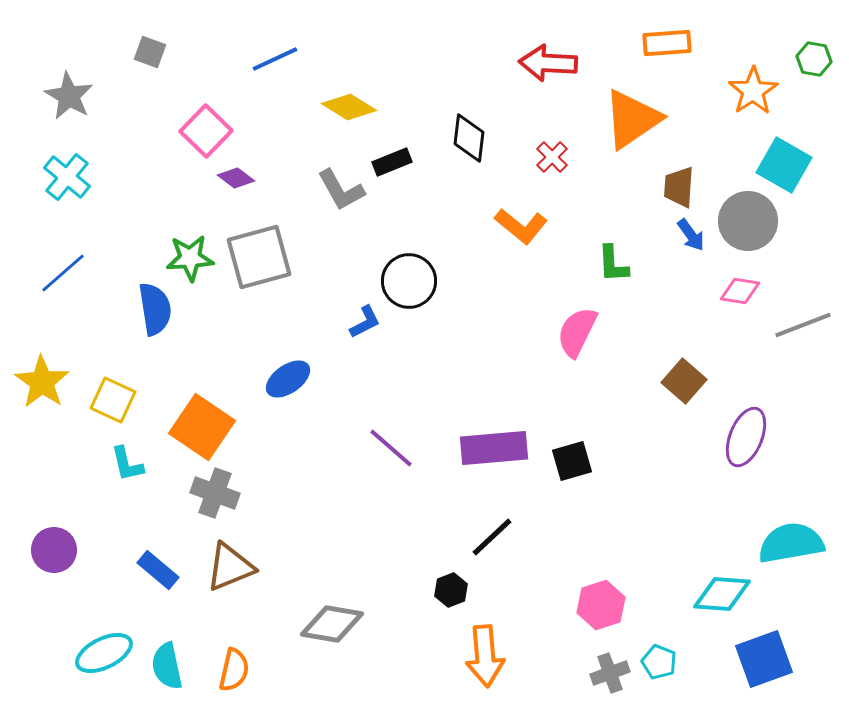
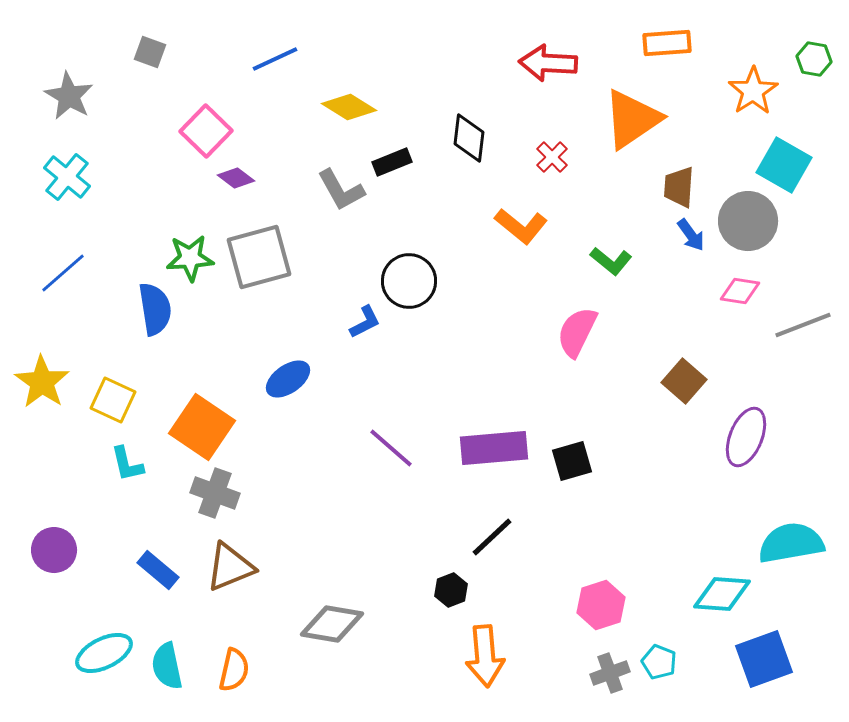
green L-shape at (613, 264): moved 2 px left, 3 px up; rotated 48 degrees counterclockwise
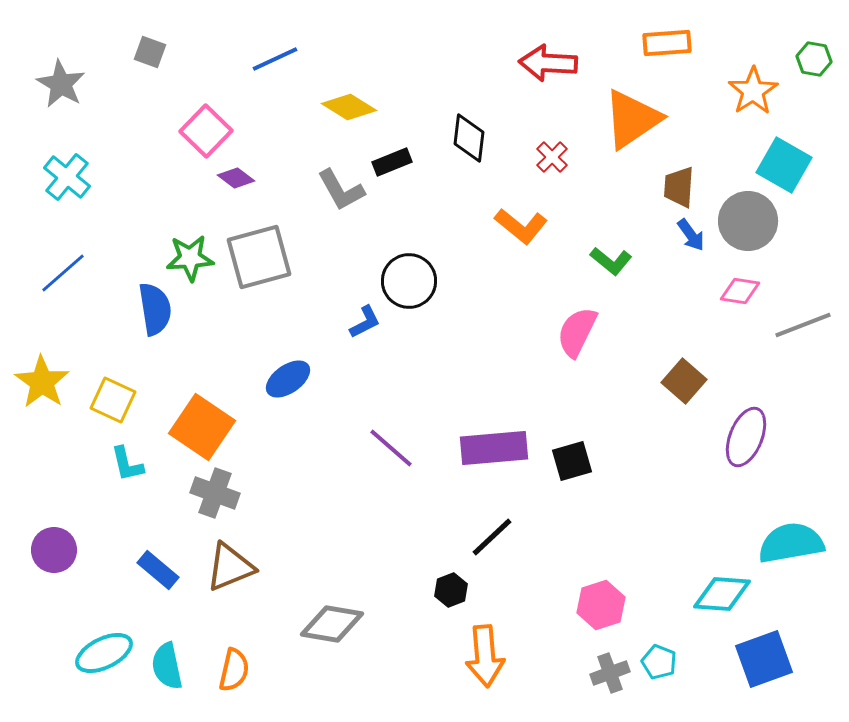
gray star at (69, 96): moved 8 px left, 12 px up
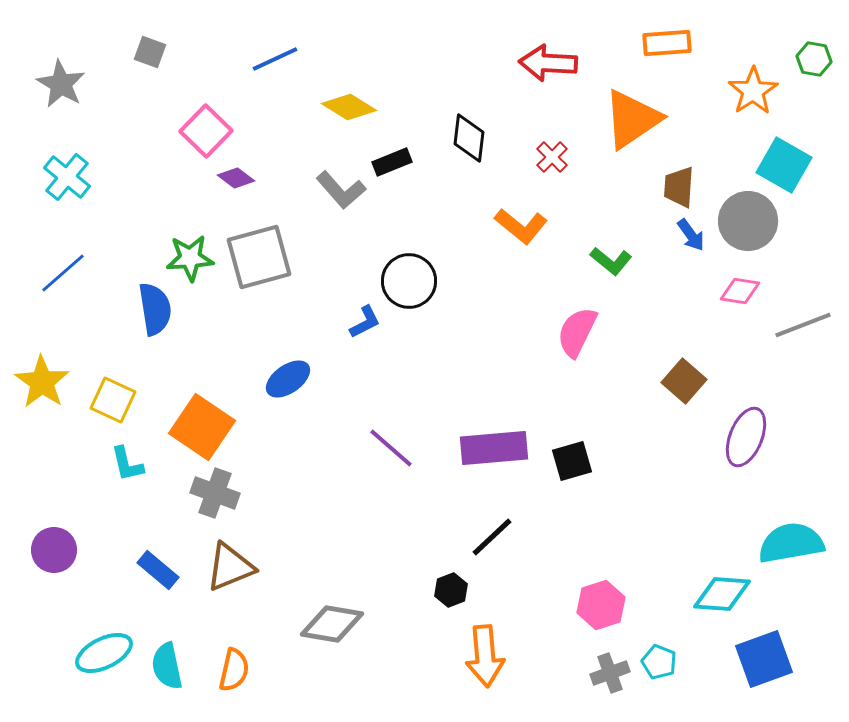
gray L-shape at (341, 190): rotated 12 degrees counterclockwise
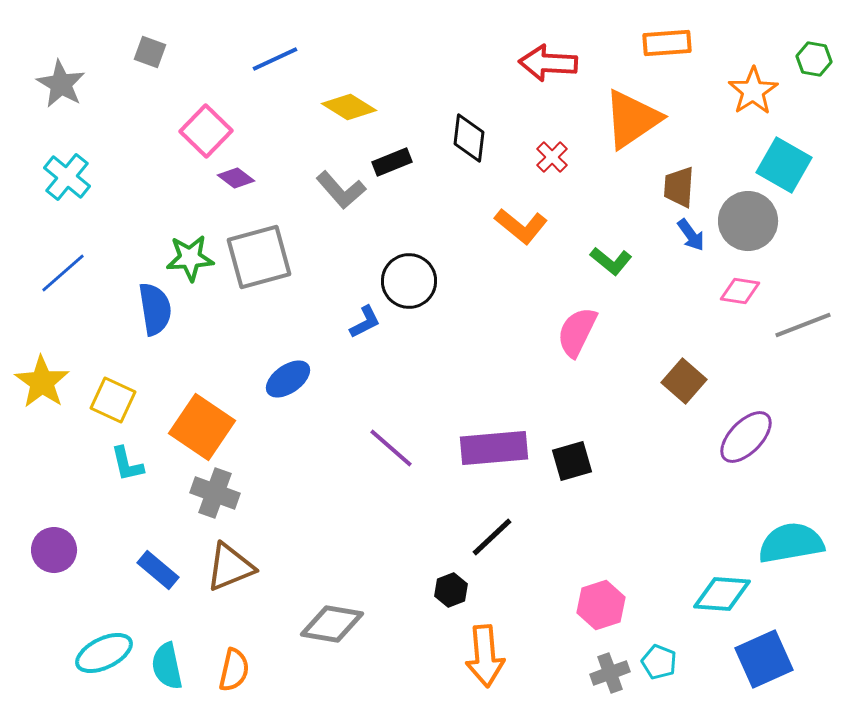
purple ellipse at (746, 437): rotated 22 degrees clockwise
blue square at (764, 659): rotated 4 degrees counterclockwise
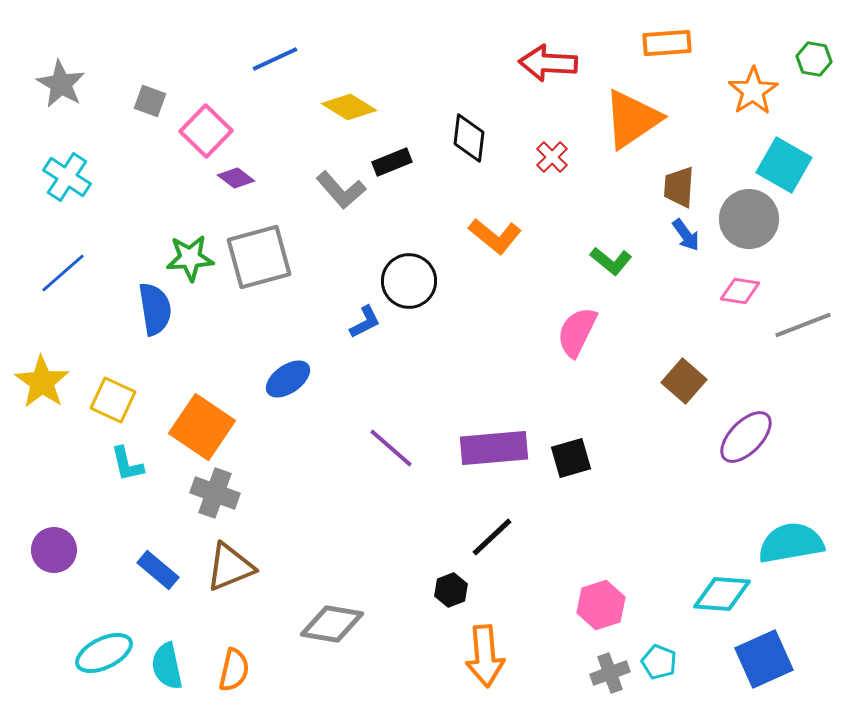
gray square at (150, 52): moved 49 px down
cyan cross at (67, 177): rotated 6 degrees counterclockwise
gray circle at (748, 221): moved 1 px right, 2 px up
orange L-shape at (521, 226): moved 26 px left, 10 px down
blue arrow at (691, 235): moved 5 px left
black square at (572, 461): moved 1 px left, 3 px up
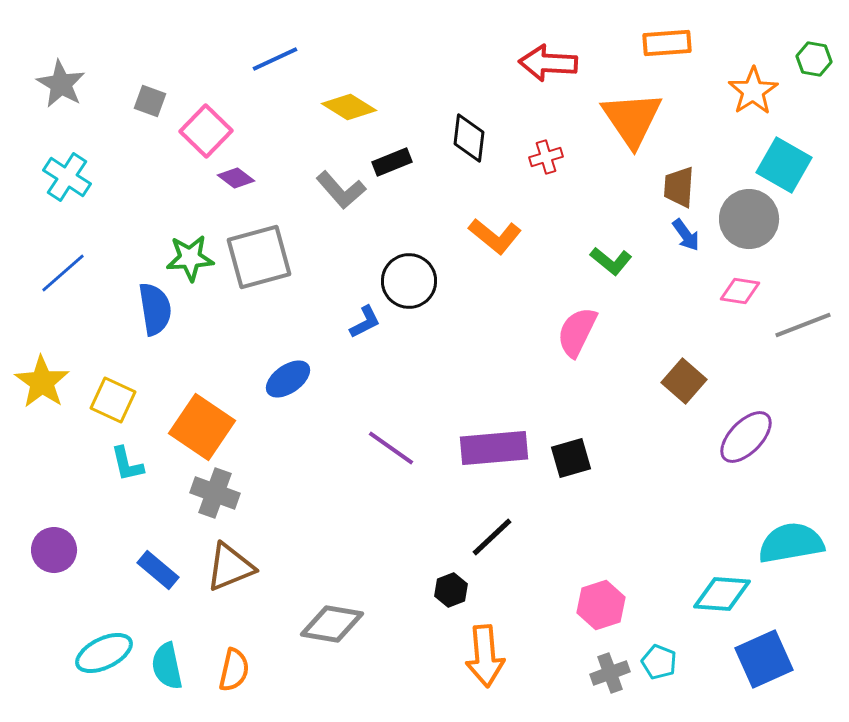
orange triangle at (632, 119): rotated 30 degrees counterclockwise
red cross at (552, 157): moved 6 px left; rotated 28 degrees clockwise
purple line at (391, 448): rotated 6 degrees counterclockwise
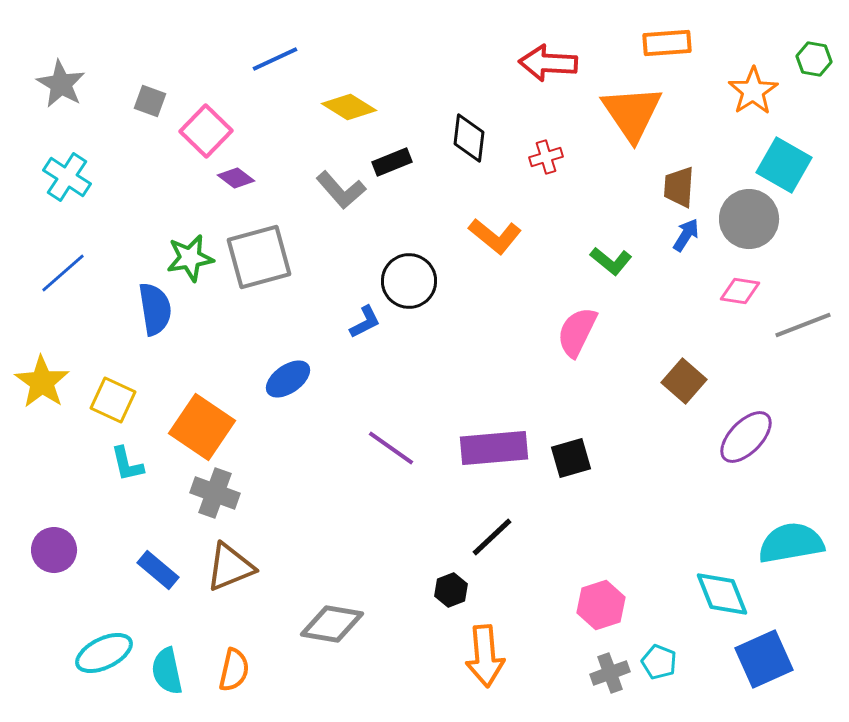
orange triangle at (632, 119): moved 6 px up
blue arrow at (686, 235): rotated 112 degrees counterclockwise
green star at (190, 258): rotated 6 degrees counterclockwise
cyan diamond at (722, 594): rotated 64 degrees clockwise
cyan semicircle at (167, 666): moved 5 px down
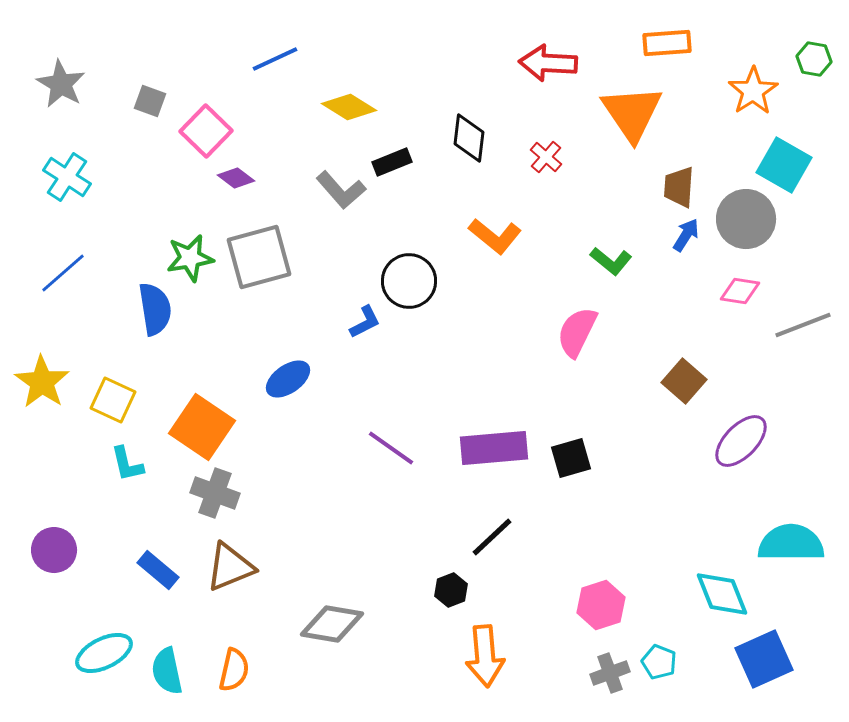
red cross at (546, 157): rotated 32 degrees counterclockwise
gray circle at (749, 219): moved 3 px left
purple ellipse at (746, 437): moved 5 px left, 4 px down
cyan semicircle at (791, 543): rotated 10 degrees clockwise
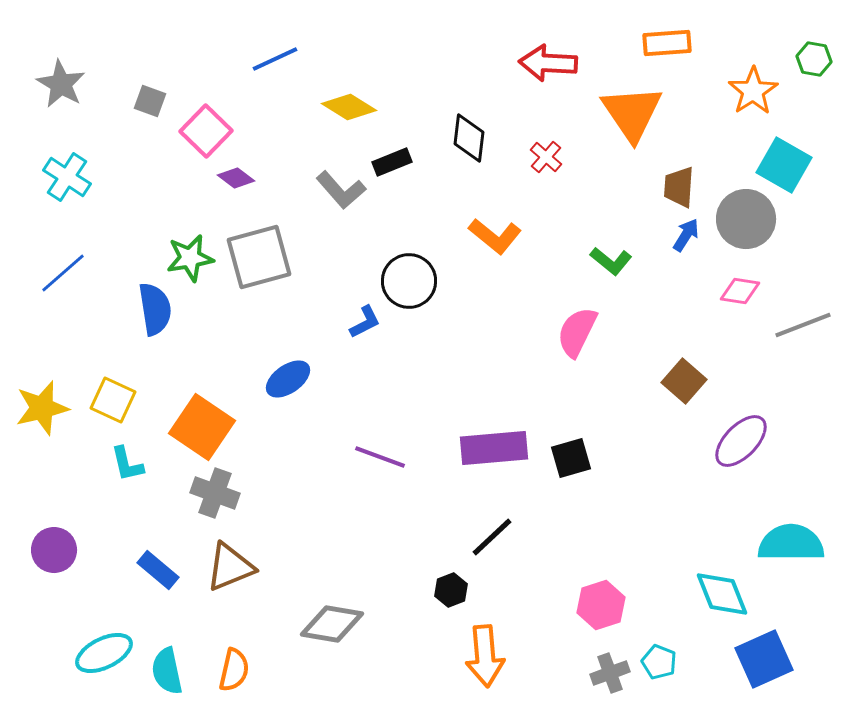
yellow star at (42, 382): moved 26 px down; rotated 24 degrees clockwise
purple line at (391, 448): moved 11 px left, 9 px down; rotated 15 degrees counterclockwise
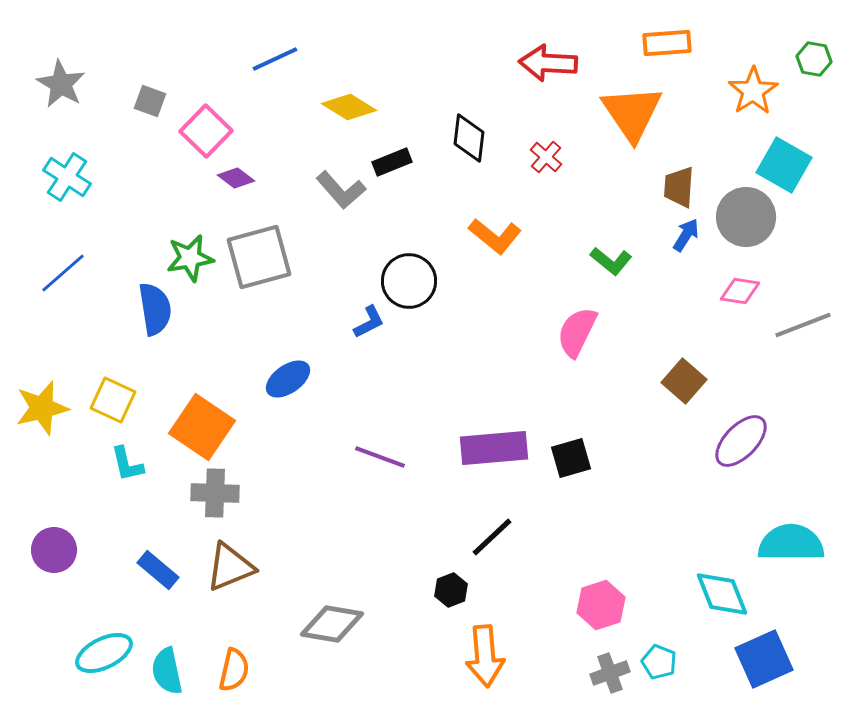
gray circle at (746, 219): moved 2 px up
blue L-shape at (365, 322): moved 4 px right
gray cross at (215, 493): rotated 18 degrees counterclockwise
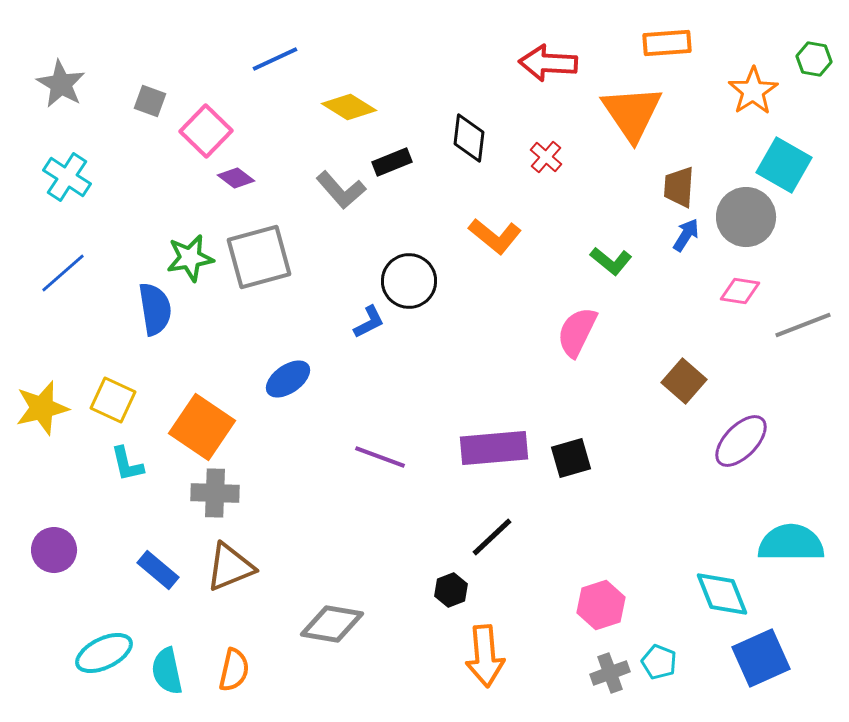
blue square at (764, 659): moved 3 px left, 1 px up
